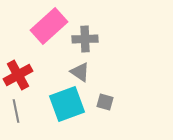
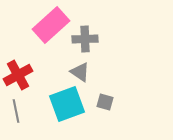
pink rectangle: moved 2 px right, 1 px up
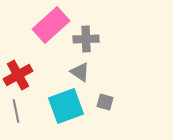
gray cross: moved 1 px right
cyan square: moved 1 px left, 2 px down
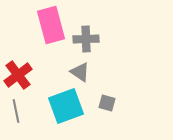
pink rectangle: rotated 63 degrees counterclockwise
red cross: rotated 8 degrees counterclockwise
gray square: moved 2 px right, 1 px down
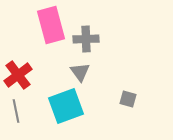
gray triangle: rotated 20 degrees clockwise
gray square: moved 21 px right, 4 px up
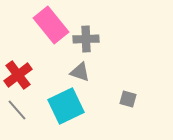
pink rectangle: rotated 24 degrees counterclockwise
gray triangle: rotated 35 degrees counterclockwise
cyan square: rotated 6 degrees counterclockwise
gray line: moved 1 px right, 1 px up; rotated 30 degrees counterclockwise
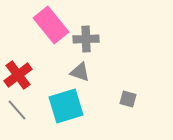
cyan square: rotated 9 degrees clockwise
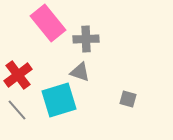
pink rectangle: moved 3 px left, 2 px up
cyan square: moved 7 px left, 6 px up
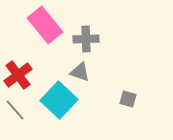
pink rectangle: moved 3 px left, 2 px down
cyan square: rotated 30 degrees counterclockwise
gray line: moved 2 px left
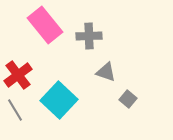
gray cross: moved 3 px right, 3 px up
gray triangle: moved 26 px right
gray square: rotated 24 degrees clockwise
gray line: rotated 10 degrees clockwise
